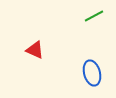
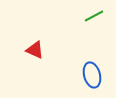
blue ellipse: moved 2 px down
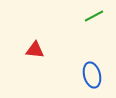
red triangle: rotated 18 degrees counterclockwise
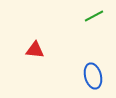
blue ellipse: moved 1 px right, 1 px down
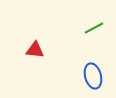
green line: moved 12 px down
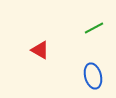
red triangle: moved 5 px right; rotated 24 degrees clockwise
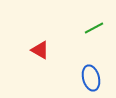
blue ellipse: moved 2 px left, 2 px down
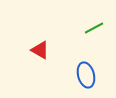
blue ellipse: moved 5 px left, 3 px up
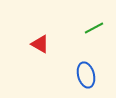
red triangle: moved 6 px up
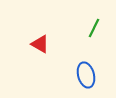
green line: rotated 36 degrees counterclockwise
